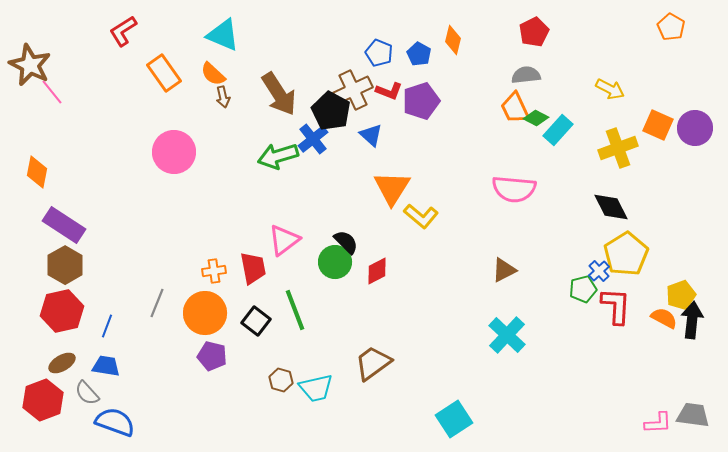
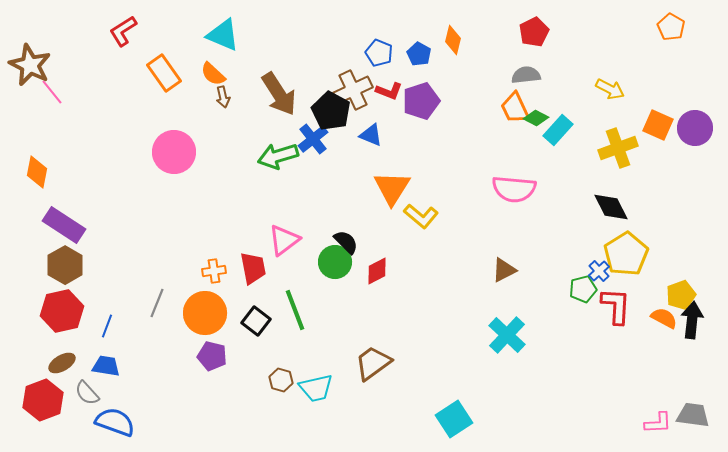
blue triangle at (371, 135): rotated 20 degrees counterclockwise
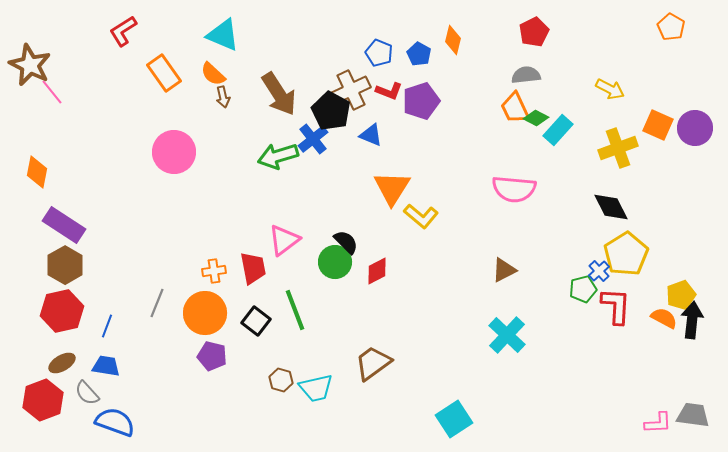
brown cross at (353, 90): moved 2 px left
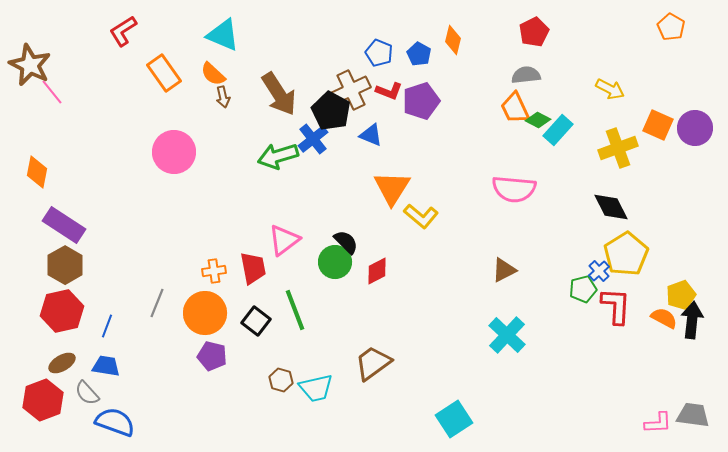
green diamond at (536, 118): moved 2 px right, 2 px down
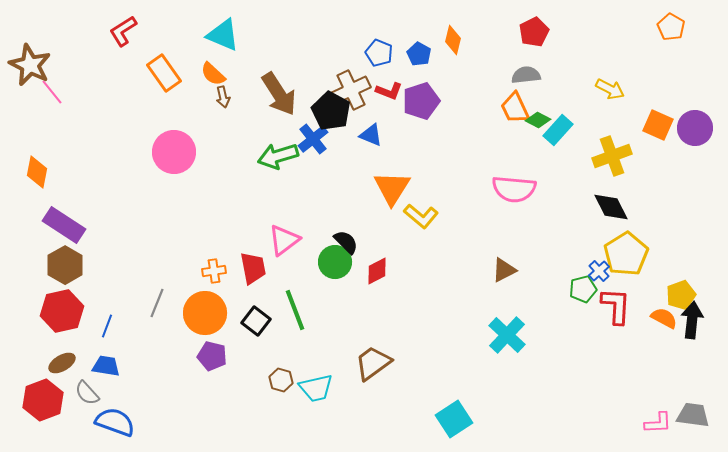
yellow cross at (618, 148): moved 6 px left, 8 px down
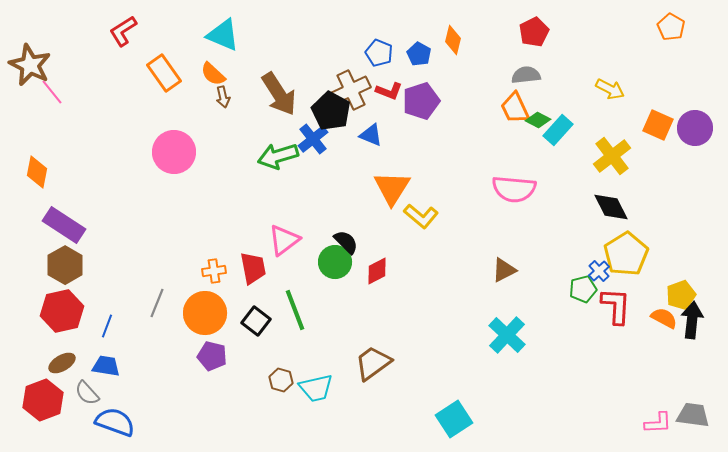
yellow cross at (612, 156): rotated 18 degrees counterclockwise
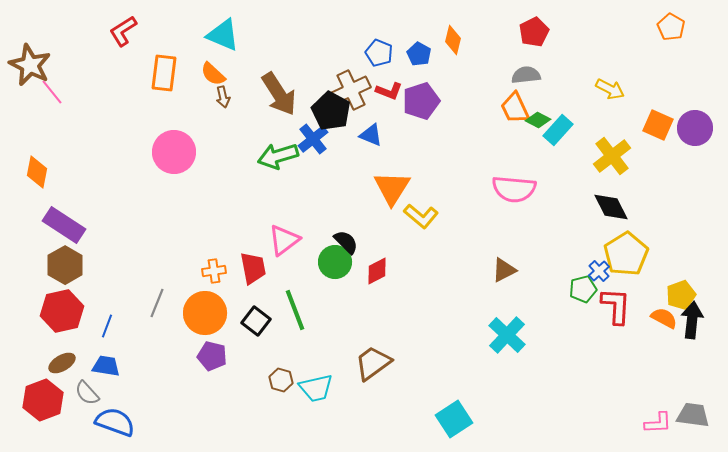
orange rectangle at (164, 73): rotated 42 degrees clockwise
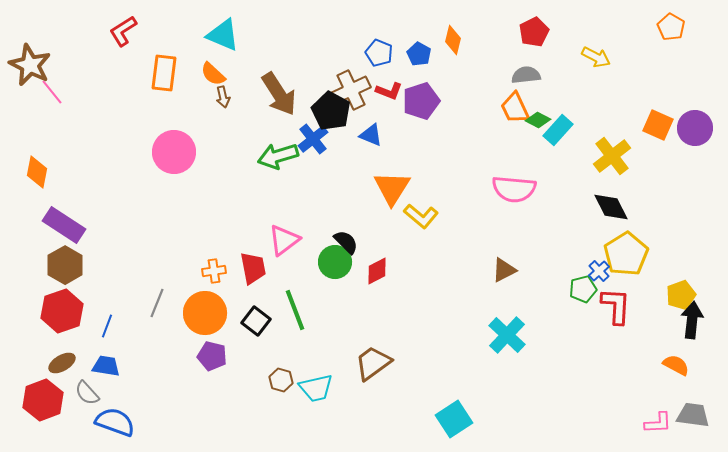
yellow arrow at (610, 89): moved 14 px left, 32 px up
red hexagon at (62, 311): rotated 6 degrees counterclockwise
orange semicircle at (664, 318): moved 12 px right, 47 px down
